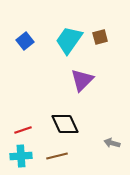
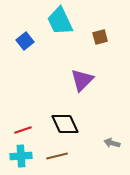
cyan trapezoid: moved 9 px left, 19 px up; rotated 60 degrees counterclockwise
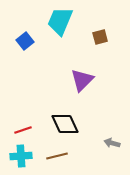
cyan trapezoid: rotated 48 degrees clockwise
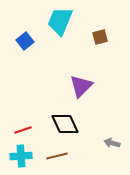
purple triangle: moved 1 px left, 6 px down
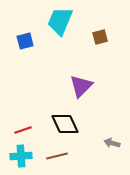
blue square: rotated 24 degrees clockwise
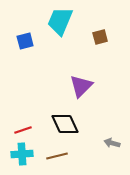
cyan cross: moved 1 px right, 2 px up
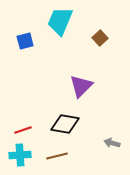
brown square: moved 1 px down; rotated 28 degrees counterclockwise
black diamond: rotated 56 degrees counterclockwise
cyan cross: moved 2 px left, 1 px down
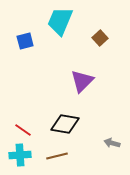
purple triangle: moved 1 px right, 5 px up
red line: rotated 54 degrees clockwise
